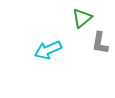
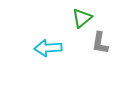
cyan arrow: moved 2 px up; rotated 20 degrees clockwise
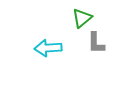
gray L-shape: moved 4 px left; rotated 10 degrees counterclockwise
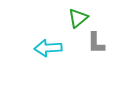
green triangle: moved 4 px left
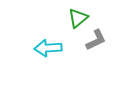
gray L-shape: moved 3 px up; rotated 115 degrees counterclockwise
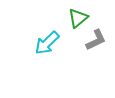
cyan arrow: moved 1 px left, 5 px up; rotated 40 degrees counterclockwise
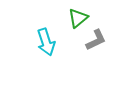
cyan arrow: moved 1 px left, 1 px up; rotated 64 degrees counterclockwise
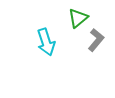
gray L-shape: rotated 25 degrees counterclockwise
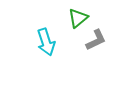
gray L-shape: rotated 25 degrees clockwise
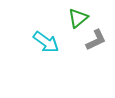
cyan arrow: rotated 36 degrees counterclockwise
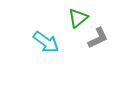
gray L-shape: moved 2 px right, 2 px up
